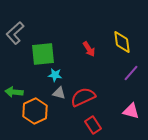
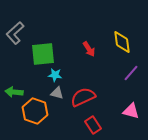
gray triangle: moved 2 px left
orange hexagon: rotated 15 degrees counterclockwise
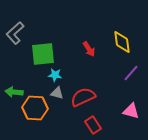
orange hexagon: moved 3 px up; rotated 15 degrees counterclockwise
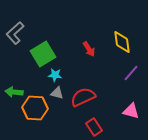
green square: rotated 25 degrees counterclockwise
red rectangle: moved 1 px right, 2 px down
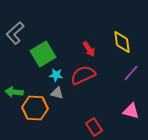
cyan star: moved 1 px right
red semicircle: moved 22 px up
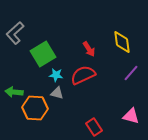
pink triangle: moved 5 px down
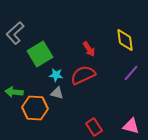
yellow diamond: moved 3 px right, 2 px up
green square: moved 3 px left
pink triangle: moved 10 px down
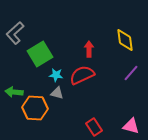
red arrow: rotated 147 degrees counterclockwise
red semicircle: moved 1 px left
